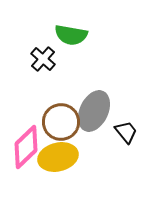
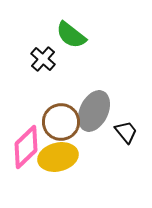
green semicircle: rotated 28 degrees clockwise
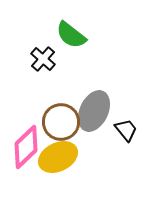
black trapezoid: moved 2 px up
yellow ellipse: rotated 12 degrees counterclockwise
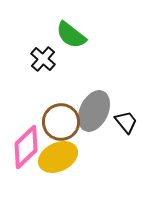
black trapezoid: moved 8 px up
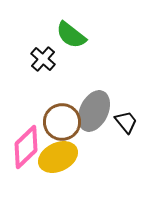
brown circle: moved 1 px right
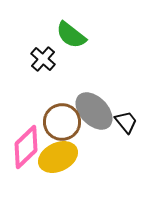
gray ellipse: rotated 69 degrees counterclockwise
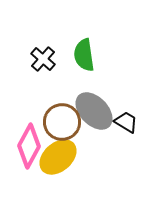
green semicircle: moved 13 px right, 20 px down; rotated 44 degrees clockwise
black trapezoid: rotated 20 degrees counterclockwise
pink diamond: moved 3 px right, 1 px up; rotated 18 degrees counterclockwise
yellow ellipse: rotated 15 degrees counterclockwise
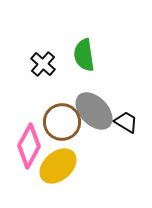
black cross: moved 5 px down
yellow ellipse: moved 9 px down
